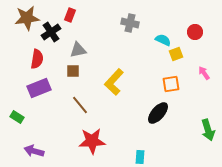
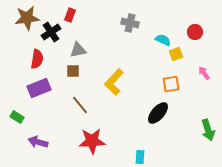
purple arrow: moved 4 px right, 9 px up
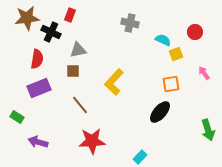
black cross: rotated 30 degrees counterclockwise
black ellipse: moved 2 px right, 1 px up
cyan rectangle: rotated 40 degrees clockwise
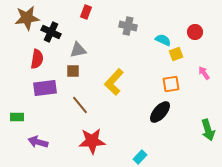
red rectangle: moved 16 px right, 3 px up
gray cross: moved 2 px left, 3 px down
purple rectangle: moved 6 px right; rotated 15 degrees clockwise
green rectangle: rotated 32 degrees counterclockwise
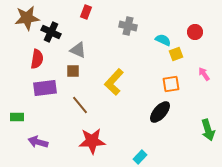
gray triangle: rotated 36 degrees clockwise
pink arrow: moved 1 px down
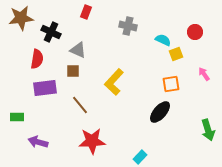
brown star: moved 6 px left
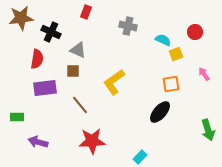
yellow L-shape: rotated 12 degrees clockwise
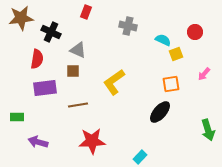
pink arrow: rotated 104 degrees counterclockwise
brown line: moved 2 px left; rotated 60 degrees counterclockwise
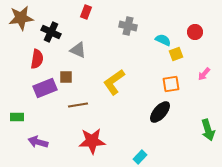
brown square: moved 7 px left, 6 px down
purple rectangle: rotated 15 degrees counterclockwise
